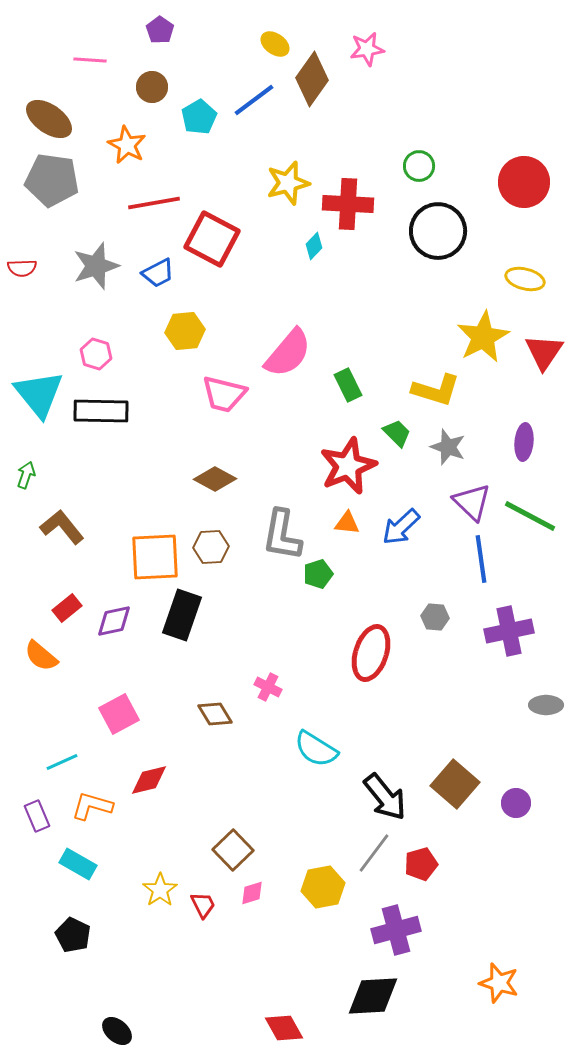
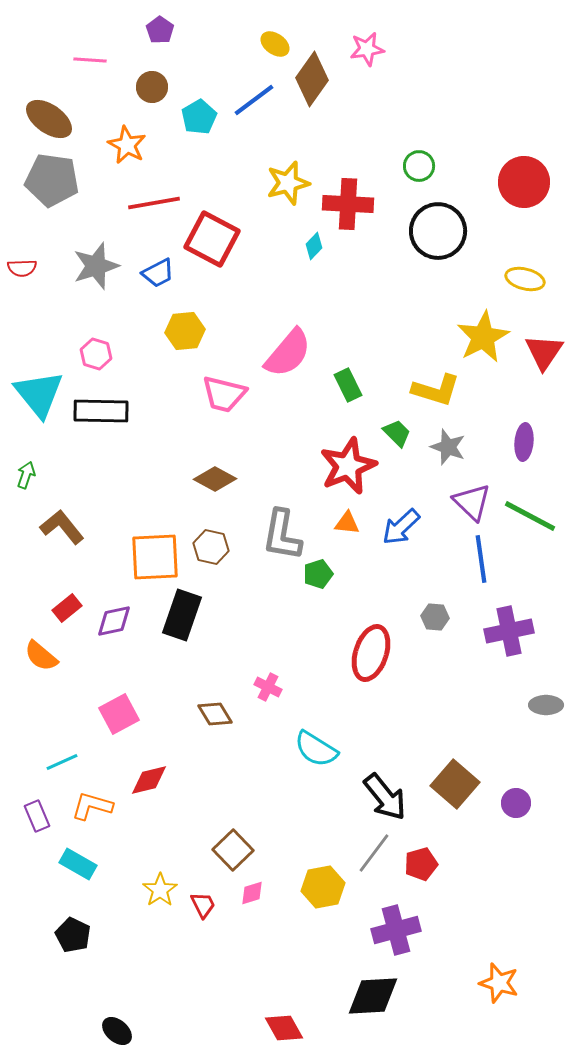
brown hexagon at (211, 547): rotated 16 degrees clockwise
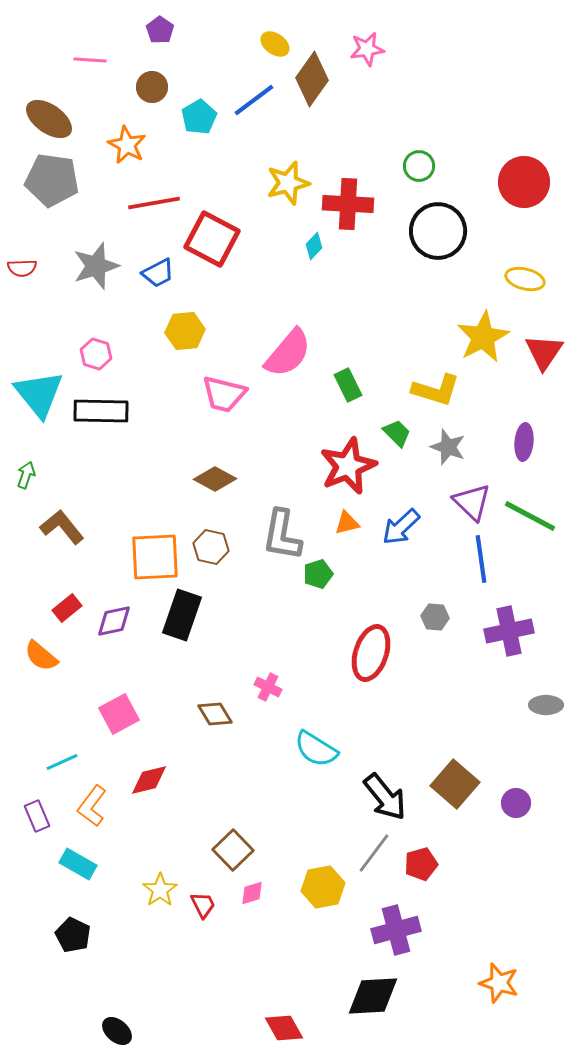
orange triangle at (347, 523): rotated 20 degrees counterclockwise
orange L-shape at (92, 806): rotated 69 degrees counterclockwise
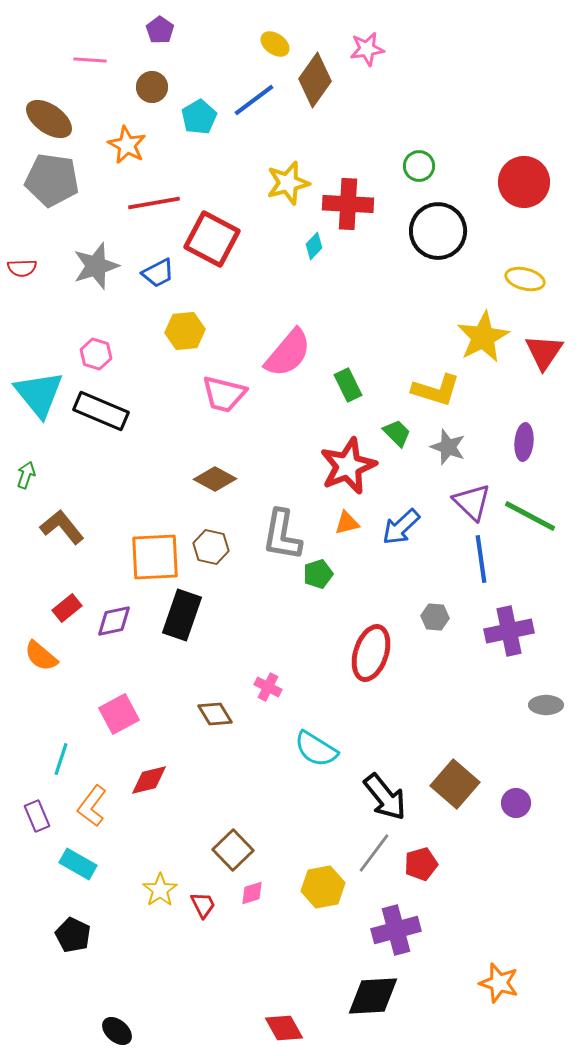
brown diamond at (312, 79): moved 3 px right, 1 px down
black rectangle at (101, 411): rotated 22 degrees clockwise
cyan line at (62, 762): moved 1 px left, 3 px up; rotated 48 degrees counterclockwise
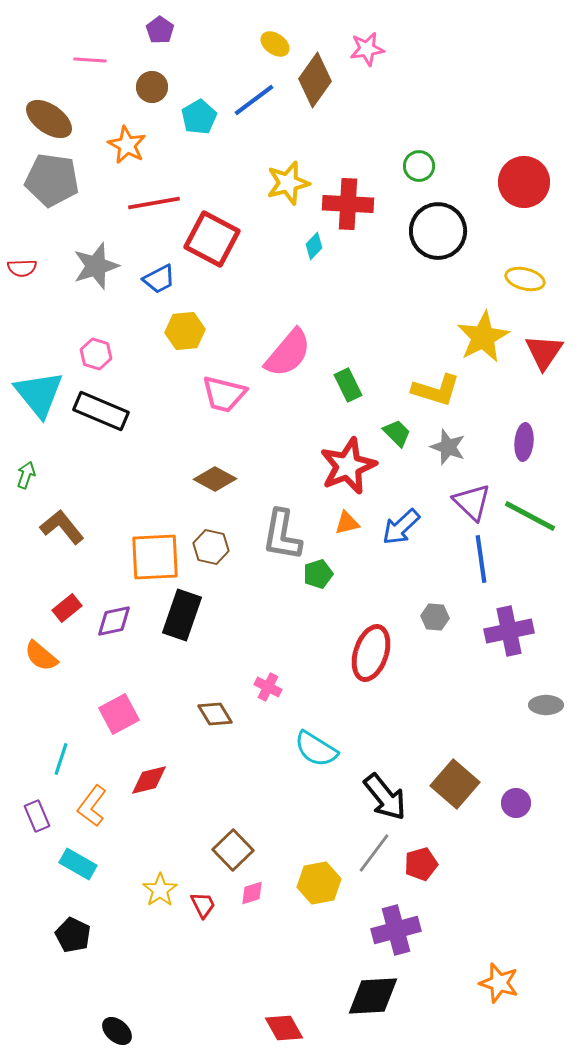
blue trapezoid at (158, 273): moved 1 px right, 6 px down
yellow hexagon at (323, 887): moved 4 px left, 4 px up
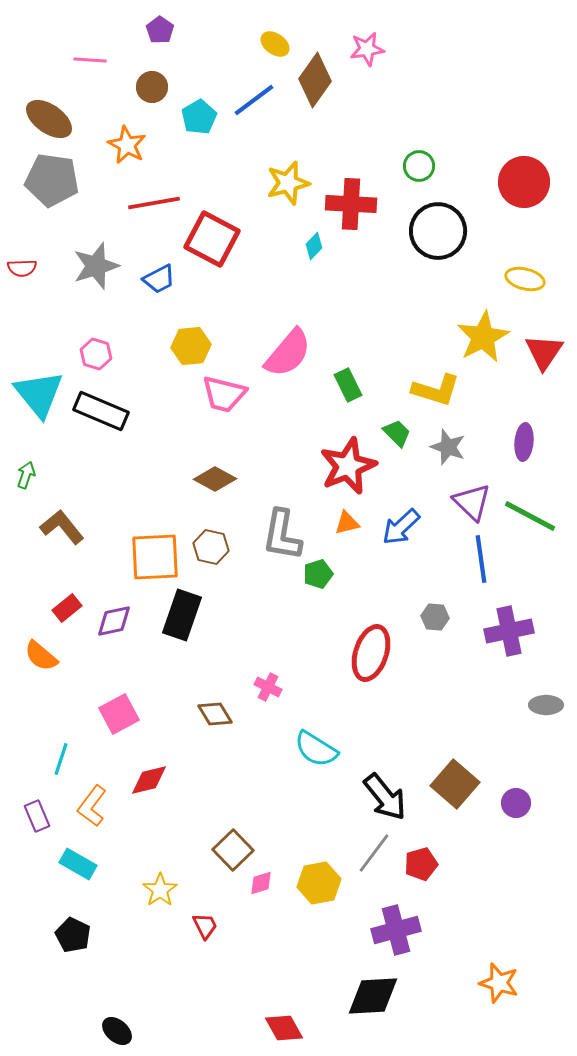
red cross at (348, 204): moved 3 px right
yellow hexagon at (185, 331): moved 6 px right, 15 px down
pink diamond at (252, 893): moved 9 px right, 10 px up
red trapezoid at (203, 905): moved 2 px right, 21 px down
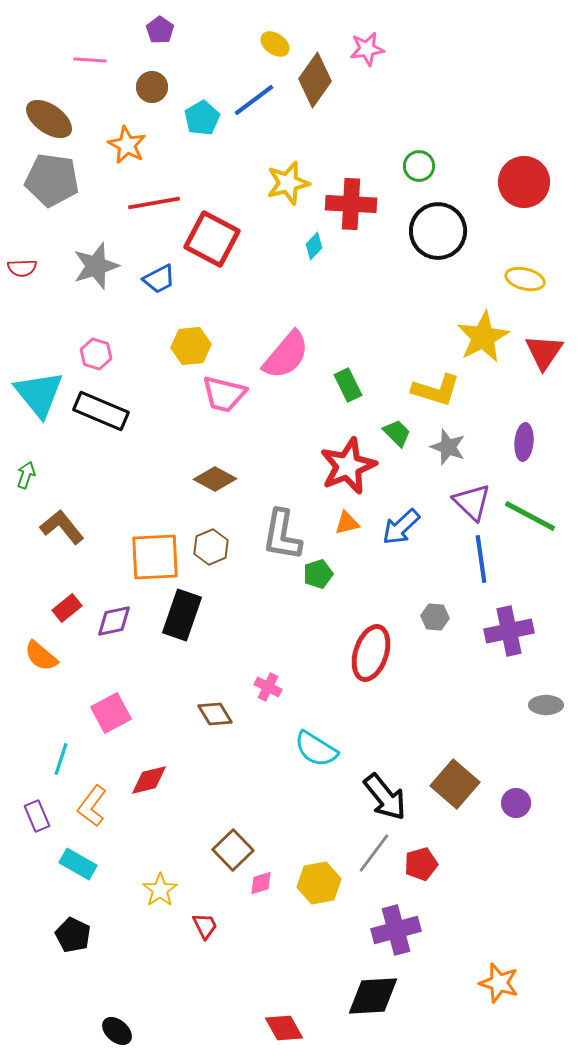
cyan pentagon at (199, 117): moved 3 px right, 1 px down
pink semicircle at (288, 353): moved 2 px left, 2 px down
brown hexagon at (211, 547): rotated 24 degrees clockwise
pink square at (119, 714): moved 8 px left, 1 px up
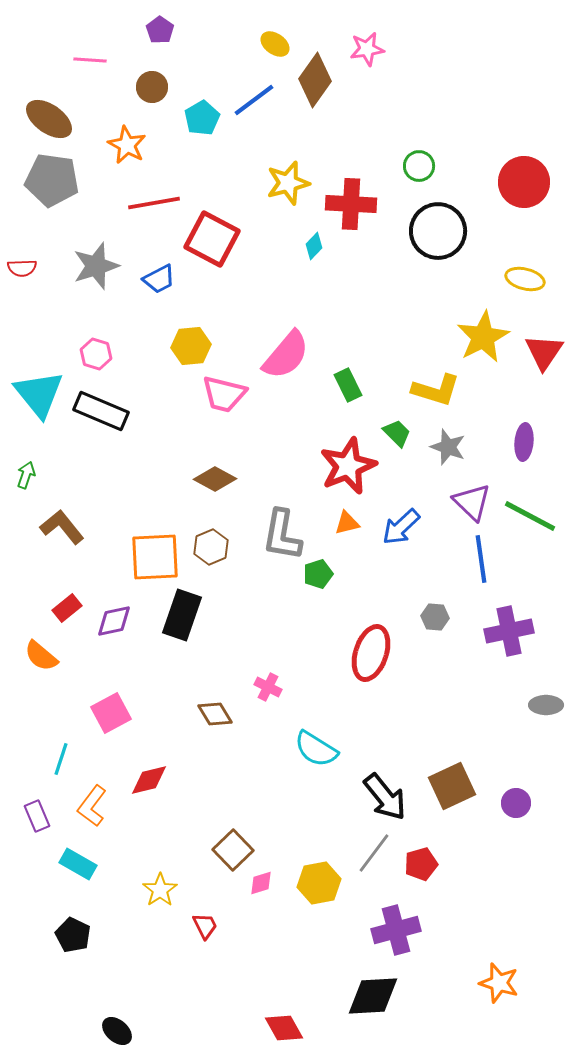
brown square at (455, 784): moved 3 px left, 2 px down; rotated 24 degrees clockwise
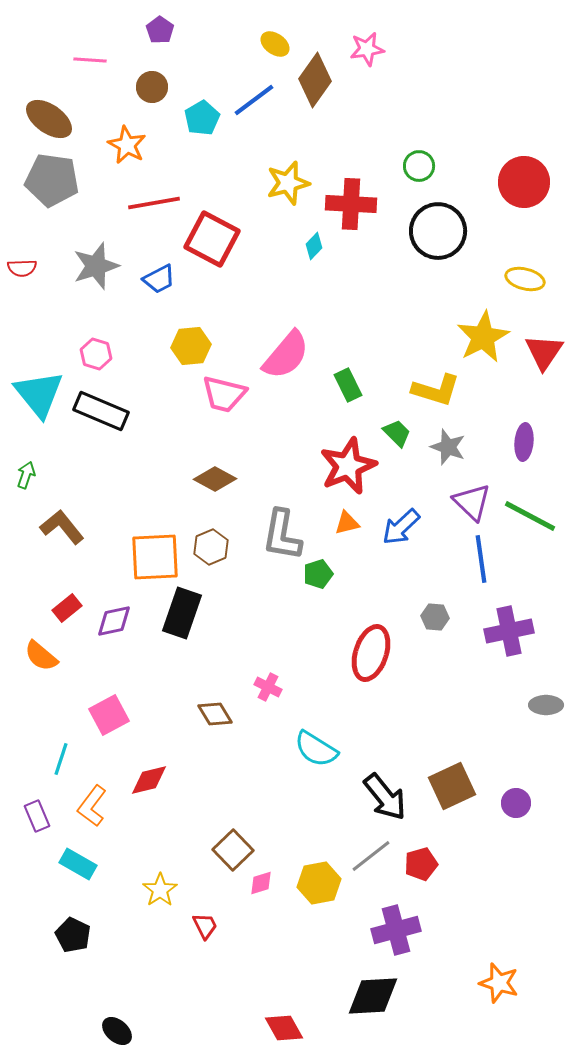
black rectangle at (182, 615): moved 2 px up
pink square at (111, 713): moved 2 px left, 2 px down
gray line at (374, 853): moved 3 px left, 3 px down; rotated 15 degrees clockwise
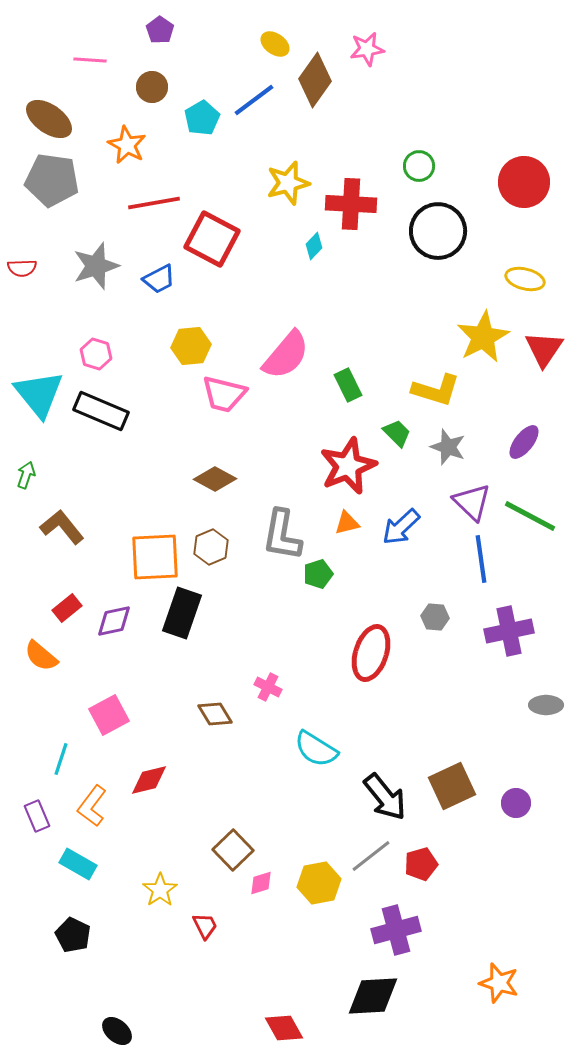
red triangle at (544, 352): moved 3 px up
purple ellipse at (524, 442): rotated 33 degrees clockwise
